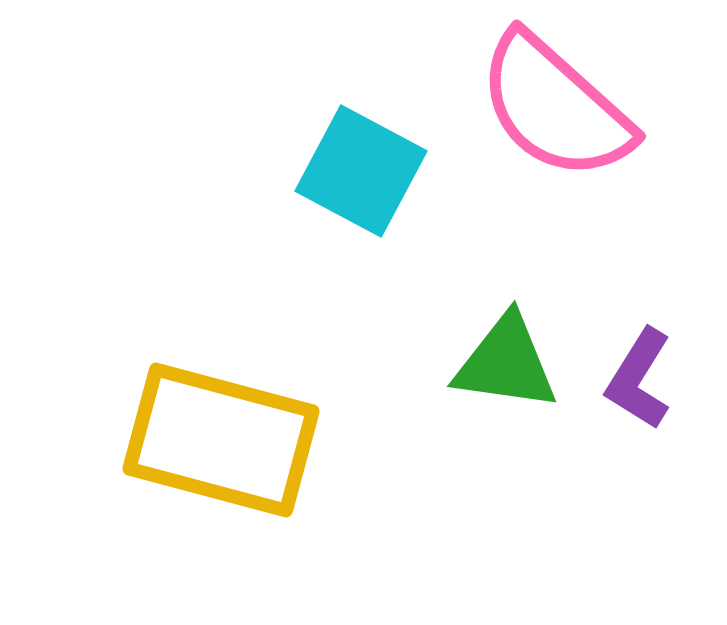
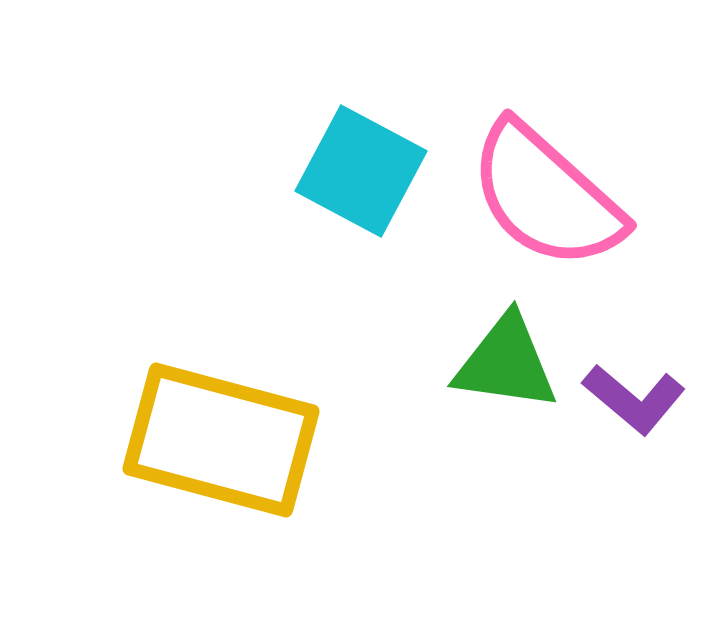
pink semicircle: moved 9 px left, 89 px down
purple L-shape: moved 5 px left, 20 px down; rotated 82 degrees counterclockwise
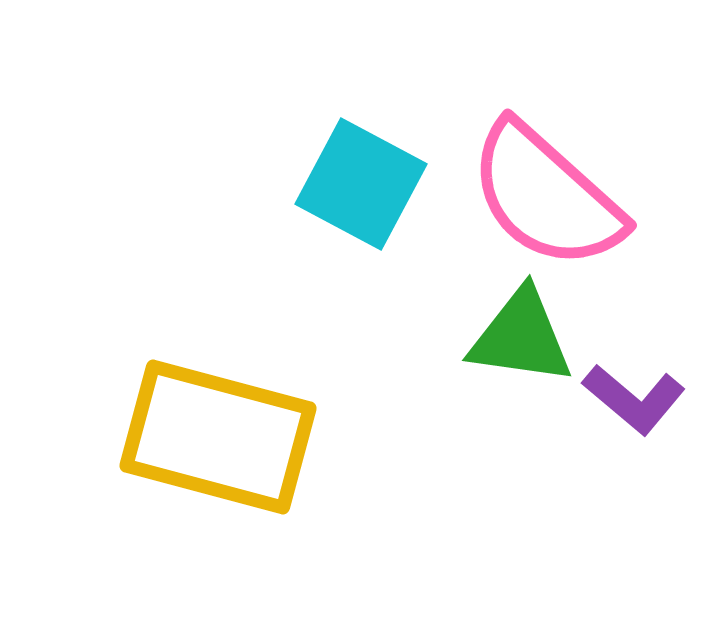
cyan square: moved 13 px down
green triangle: moved 15 px right, 26 px up
yellow rectangle: moved 3 px left, 3 px up
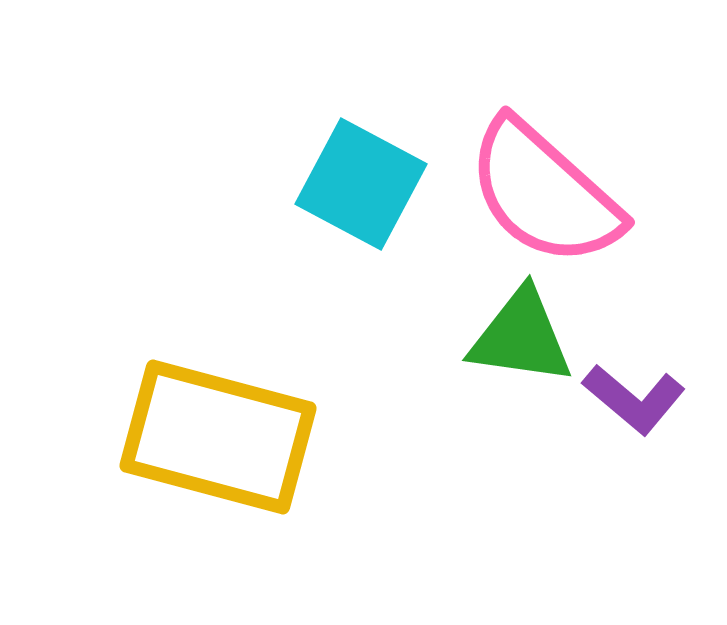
pink semicircle: moved 2 px left, 3 px up
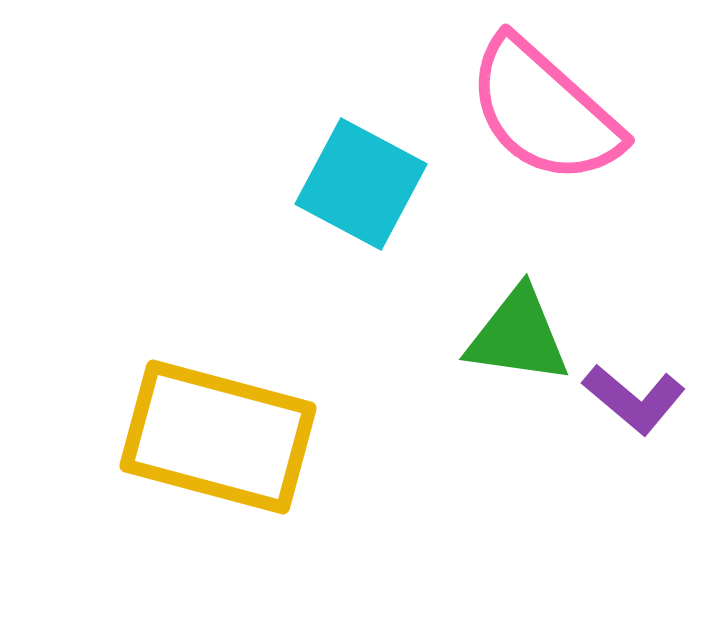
pink semicircle: moved 82 px up
green triangle: moved 3 px left, 1 px up
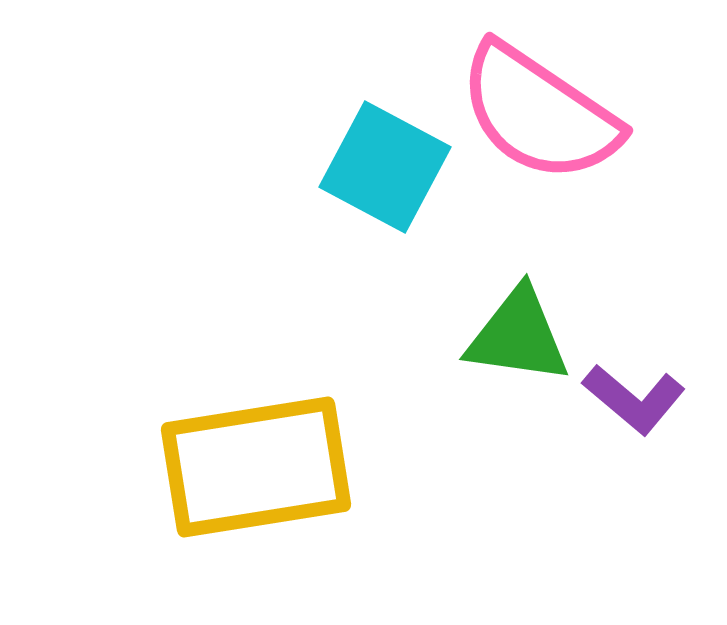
pink semicircle: moved 5 px left, 2 px down; rotated 8 degrees counterclockwise
cyan square: moved 24 px right, 17 px up
yellow rectangle: moved 38 px right, 30 px down; rotated 24 degrees counterclockwise
